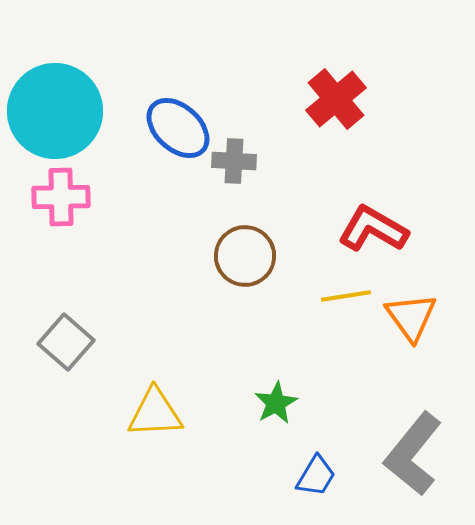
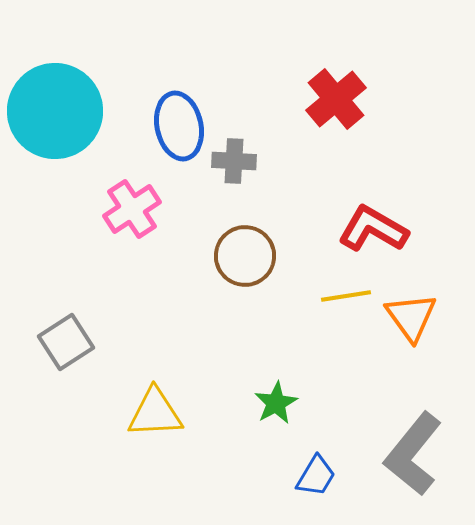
blue ellipse: moved 1 px right, 2 px up; rotated 36 degrees clockwise
pink cross: moved 71 px right, 12 px down; rotated 32 degrees counterclockwise
gray square: rotated 16 degrees clockwise
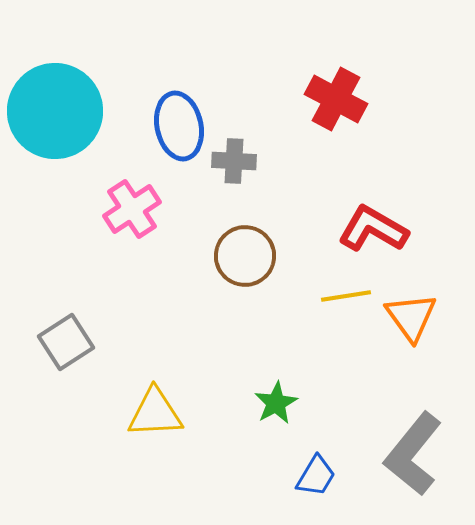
red cross: rotated 22 degrees counterclockwise
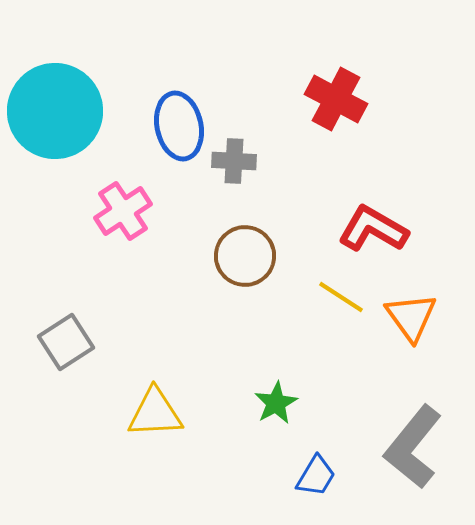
pink cross: moved 9 px left, 2 px down
yellow line: moved 5 px left, 1 px down; rotated 42 degrees clockwise
gray L-shape: moved 7 px up
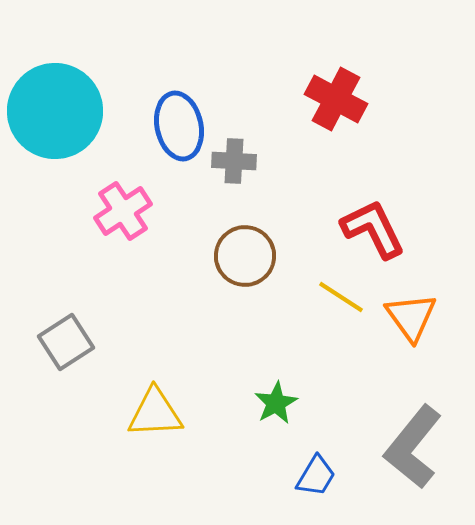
red L-shape: rotated 34 degrees clockwise
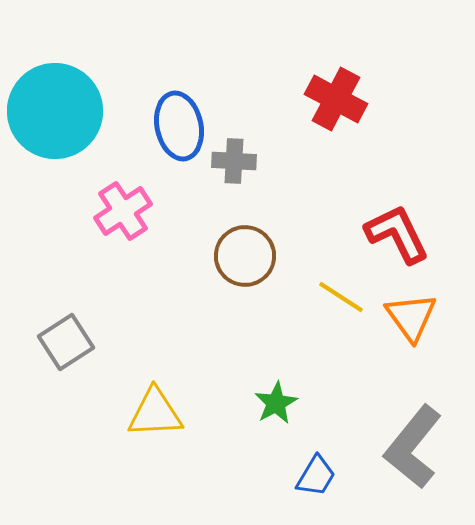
red L-shape: moved 24 px right, 5 px down
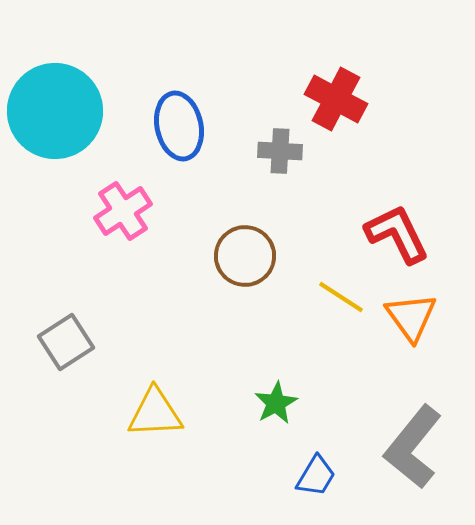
gray cross: moved 46 px right, 10 px up
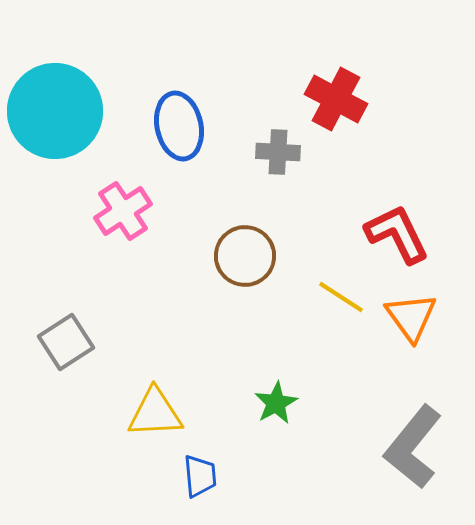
gray cross: moved 2 px left, 1 px down
blue trapezoid: moved 116 px left; rotated 36 degrees counterclockwise
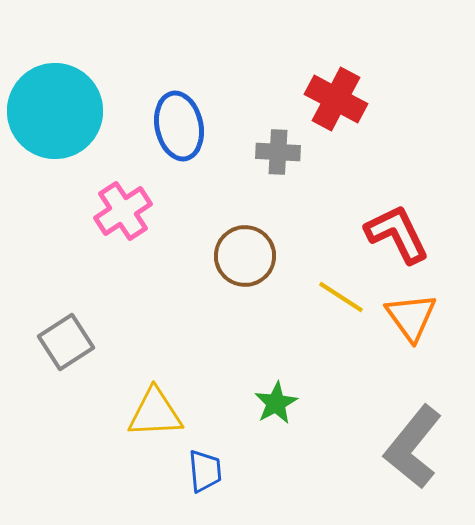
blue trapezoid: moved 5 px right, 5 px up
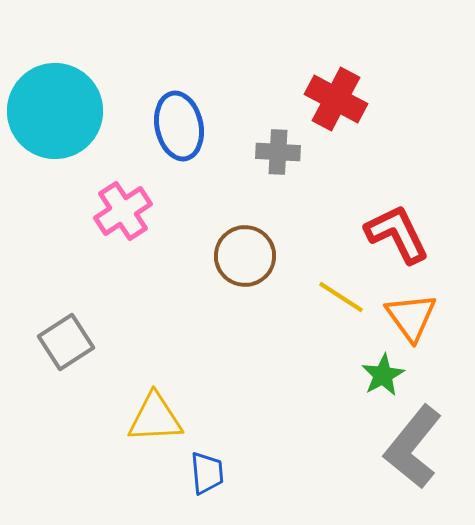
green star: moved 107 px right, 28 px up
yellow triangle: moved 5 px down
blue trapezoid: moved 2 px right, 2 px down
